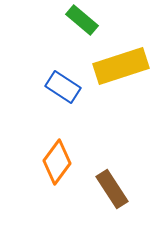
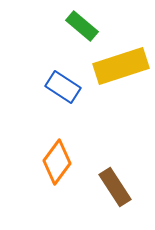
green rectangle: moved 6 px down
brown rectangle: moved 3 px right, 2 px up
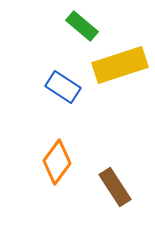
yellow rectangle: moved 1 px left, 1 px up
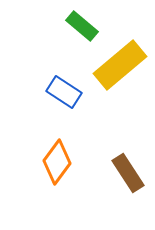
yellow rectangle: rotated 22 degrees counterclockwise
blue rectangle: moved 1 px right, 5 px down
brown rectangle: moved 13 px right, 14 px up
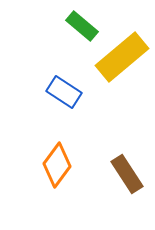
yellow rectangle: moved 2 px right, 8 px up
orange diamond: moved 3 px down
brown rectangle: moved 1 px left, 1 px down
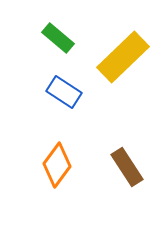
green rectangle: moved 24 px left, 12 px down
yellow rectangle: moved 1 px right; rotated 4 degrees counterclockwise
brown rectangle: moved 7 px up
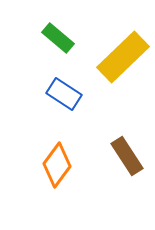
blue rectangle: moved 2 px down
brown rectangle: moved 11 px up
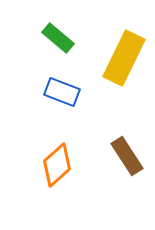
yellow rectangle: moved 1 px right, 1 px down; rotated 20 degrees counterclockwise
blue rectangle: moved 2 px left, 2 px up; rotated 12 degrees counterclockwise
orange diamond: rotated 12 degrees clockwise
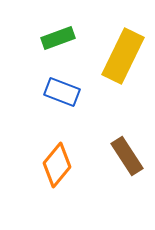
green rectangle: rotated 60 degrees counterclockwise
yellow rectangle: moved 1 px left, 2 px up
orange diamond: rotated 9 degrees counterclockwise
